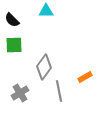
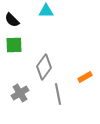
gray line: moved 1 px left, 3 px down
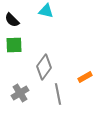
cyan triangle: rotated 14 degrees clockwise
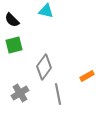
green square: rotated 12 degrees counterclockwise
orange rectangle: moved 2 px right, 1 px up
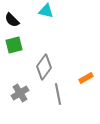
orange rectangle: moved 1 px left, 2 px down
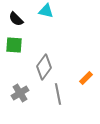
black semicircle: moved 4 px right, 1 px up
green square: rotated 18 degrees clockwise
orange rectangle: rotated 16 degrees counterclockwise
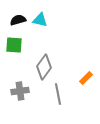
cyan triangle: moved 6 px left, 9 px down
black semicircle: moved 2 px right, 1 px down; rotated 119 degrees clockwise
gray cross: moved 2 px up; rotated 24 degrees clockwise
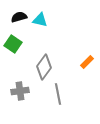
black semicircle: moved 1 px right, 3 px up
green square: moved 1 px left, 1 px up; rotated 30 degrees clockwise
orange rectangle: moved 1 px right, 16 px up
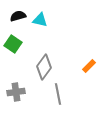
black semicircle: moved 1 px left, 1 px up
orange rectangle: moved 2 px right, 4 px down
gray cross: moved 4 px left, 1 px down
